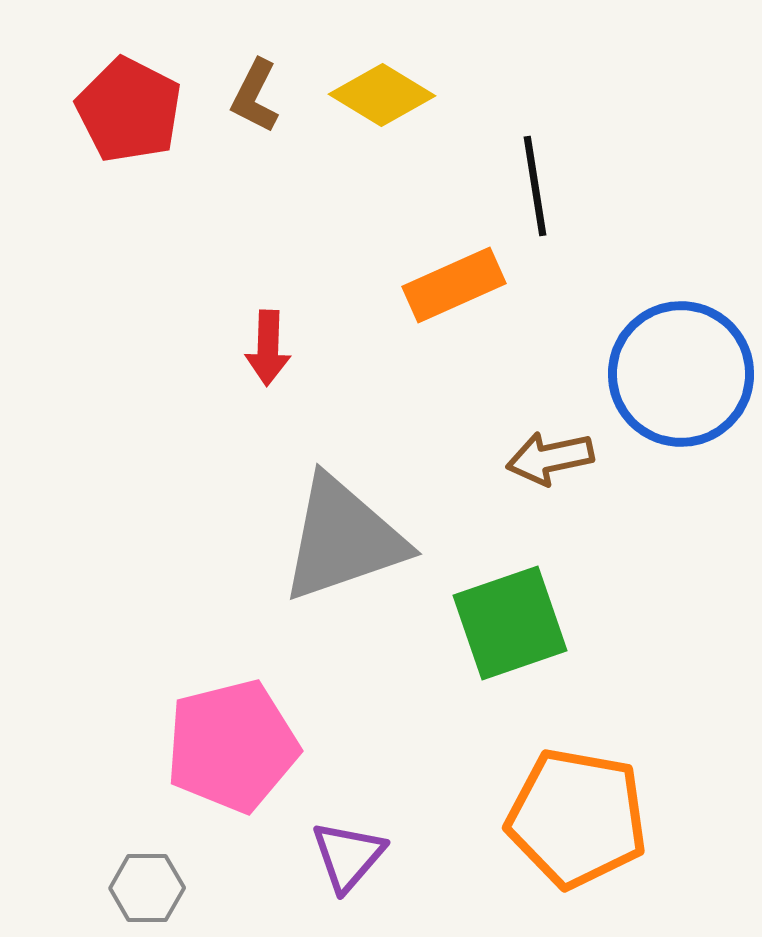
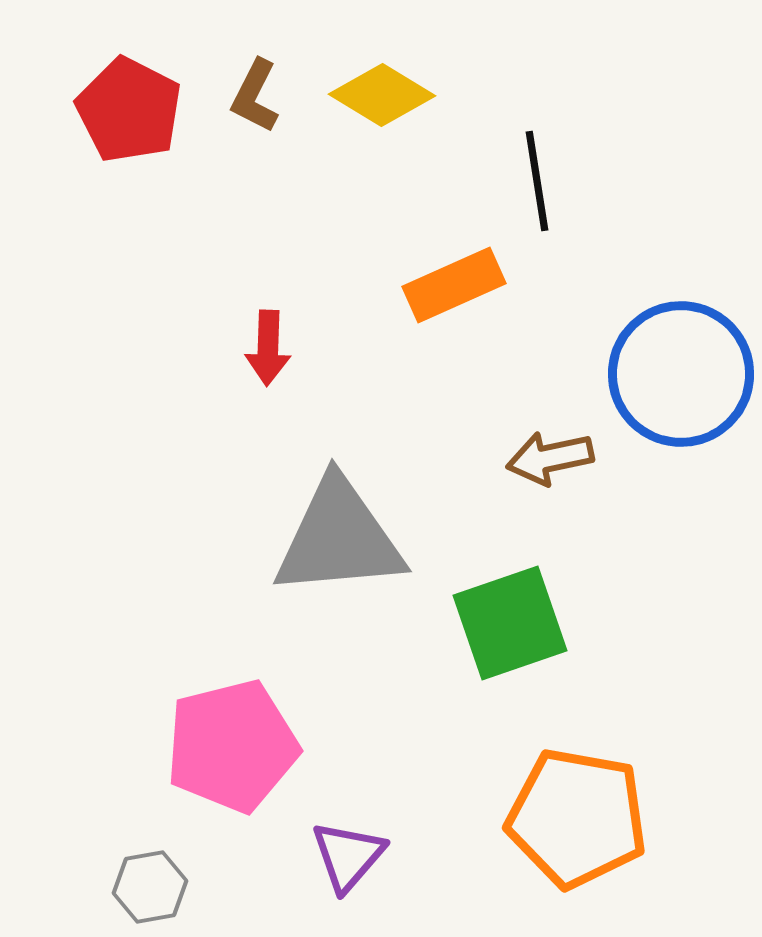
black line: moved 2 px right, 5 px up
gray triangle: moved 4 px left, 1 px up; rotated 14 degrees clockwise
gray hexagon: moved 3 px right, 1 px up; rotated 10 degrees counterclockwise
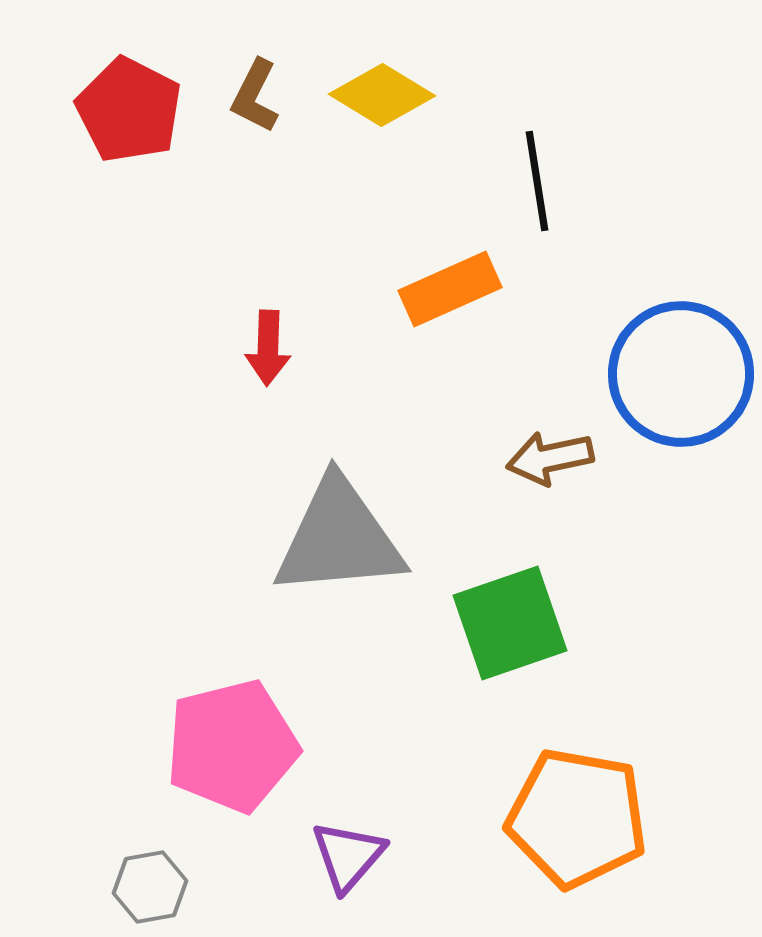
orange rectangle: moved 4 px left, 4 px down
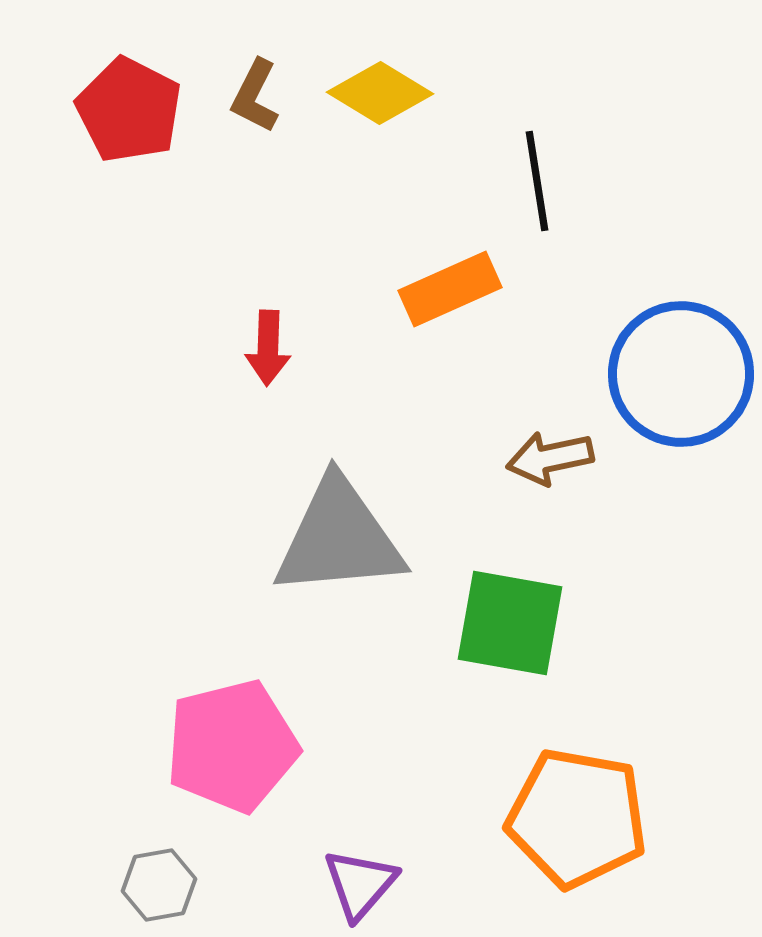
yellow diamond: moved 2 px left, 2 px up
green square: rotated 29 degrees clockwise
purple triangle: moved 12 px right, 28 px down
gray hexagon: moved 9 px right, 2 px up
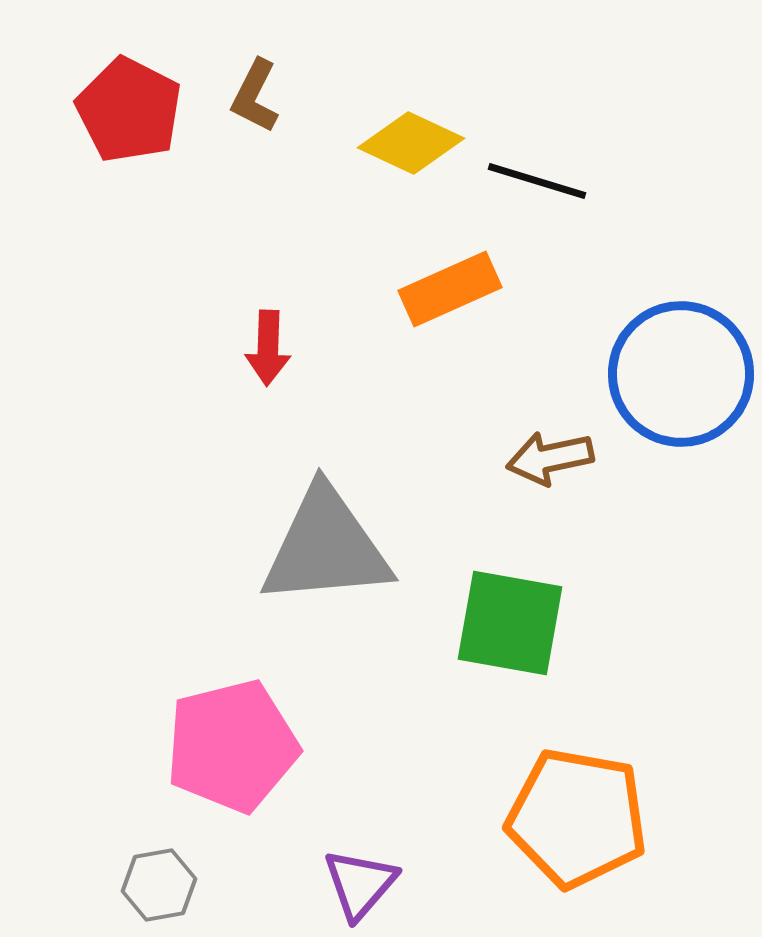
yellow diamond: moved 31 px right, 50 px down; rotated 6 degrees counterclockwise
black line: rotated 64 degrees counterclockwise
gray triangle: moved 13 px left, 9 px down
